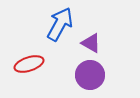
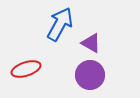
red ellipse: moved 3 px left, 5 px down
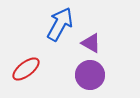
red ellipse: rotated 20 degrees counterclockwise
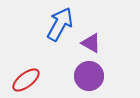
red ellipse: moved 11 px down
purple circle: moved 1 px left, 1 px down
